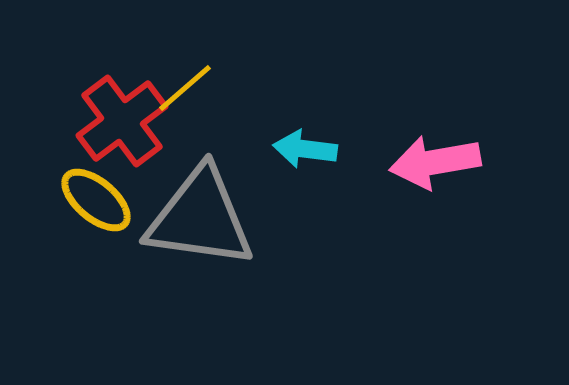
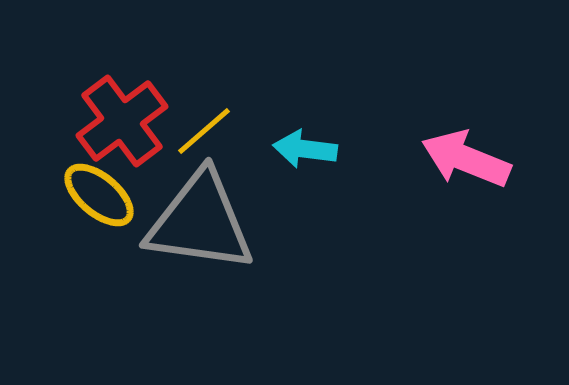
yellow line: moved 19 px right, 43 px down
pink arrow: moved 31 px right, 3 px up; rotated 32 degrees clockwise
yellow ellipse: moved 3 px right, 5 px up
gray triangle: moved 4 px down
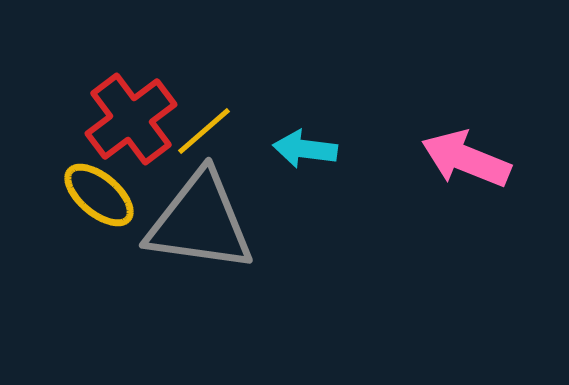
red cross: moved 9 px right, 2 px up
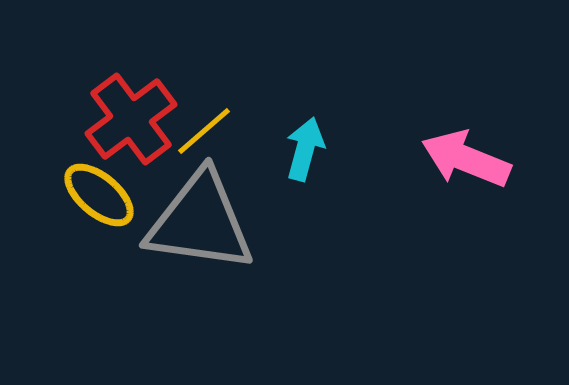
cyan arrow: rotated 98 degrees clockwise
